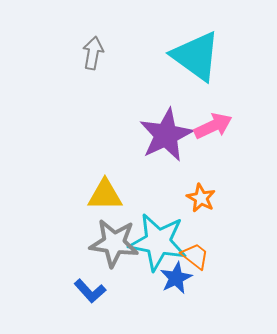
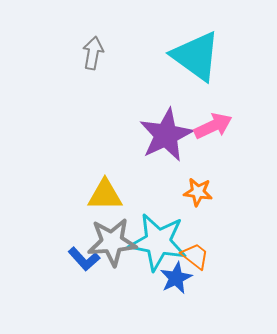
orange star: moved 3 px left, 6 px up; rotated 20 degrees counterclockwise
gray star: moved 2 px left, 1 px up; rotated 12 degrees counterclockwise
blue L-shape: moved 6 px left, 32 px up
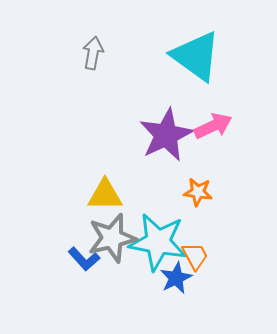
gray star: moved 4 px up; rotated 9 degrees counterclockwise
orange trapezoid: rotated 24 degrees clockwise
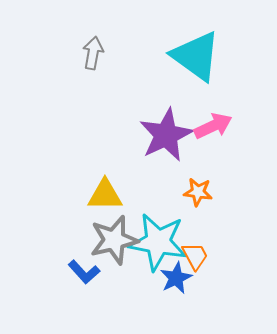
gray star: moved 2 px right, 2 px down
blue L-shape: moved 13 px down
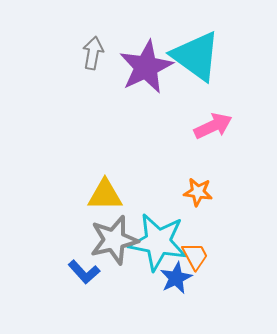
purple star: moved 20 px left, 68 px up
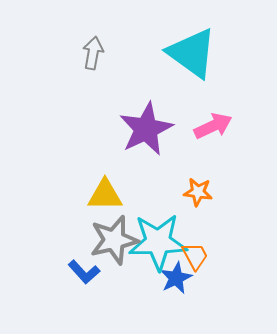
cyan triangle: moved 4 px left, 3 px up
purple star: moved 62 px down
cyan star: rotated 12 degrees counterclockwise
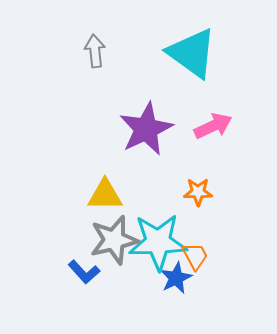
gray arrow: moved 2 px right, 2 px up; rotated 16 degrees counterclockwise
orange star: rotated 8 degrees counterclockwise
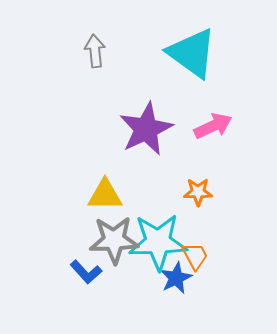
gray star: rotated 12 degrees clockwise
blue L-shape: moved 2 px right
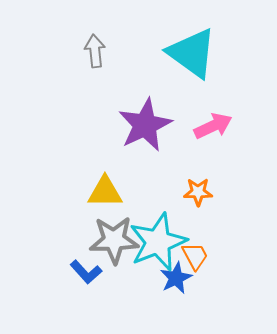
purple star: moved 1 px left, 4 px up
yellow triangle: moved 3 px up
cyan star: rotated 20 degrees counterclockwise
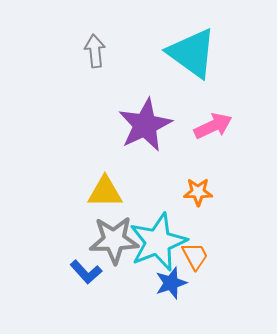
blue star: moved 5 px left, 5 px down; rotated 8 degrees clockwise
